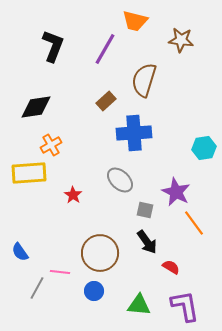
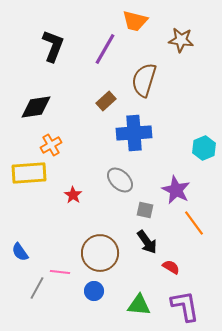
cyan hexagon: rotated 15 degrees counterclockwise
purple star: moved 2 px up
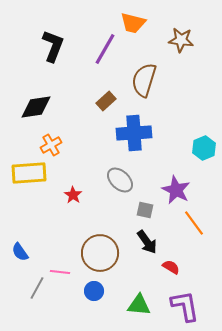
orange trapezoid: moved 2 px left, 2 px down
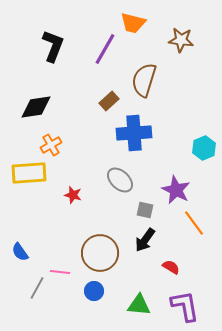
brown rectangle: moved 3 px right
red star: rotated 18 degrees counterclockwise
black arrow: moved 2 px left, 2 px up; rotated 70 degrees clockwise
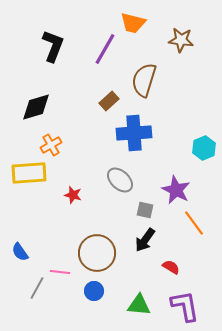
black diamond: rotated 8 degrees counterclockwise
brown circle: moved 3 px left
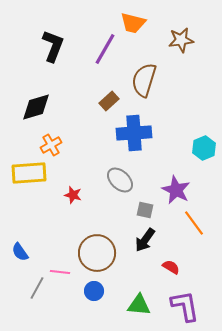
brown star: rotated 15 degrees counterclockwise
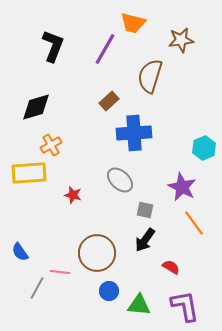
brown semicircle: moved 6 px right, 4 px up
purple star: moved 6 px right, 3 px up
blue circle: moved 15 px right
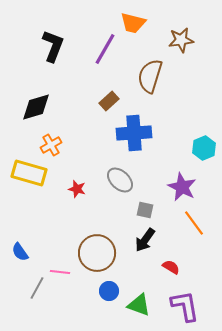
yellow rectangle: rotated 20 degrees clockwise
red star: moved 4 px right, 6 px up
green triangle: rotated 15 degrees clockwise
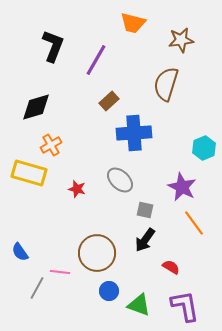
purple line: moved 9 px left, 11 px down
brown semicircle: moved 16 px right, 8 px down
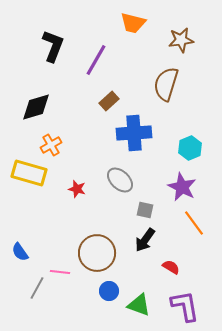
cyan hexagon: moved 14 px left
